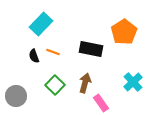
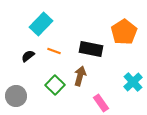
orange line: moved 1 px right, 1 px up
black semicircle: moved 6 px left; rotated 72 degrees clockwise
brown arrow: moved 5 px left, 7 px up
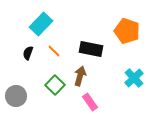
orange pentagon: moved 3 px right, 1 px up; rotated 20 degrees counterclockwise
orange line: rotated 24 degrees clockwise
black semicircle: moved 3 px up; rotated 32 degrees counterclockwise
cyan cross: moved 1 px right, 4 px up
pink rectangle: moved 11 px left, 1 px up
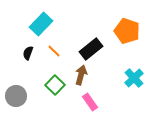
black rectangle: rotated 50 degrees counterclockwise
brown arrow: moved 1 px right, 1 px up
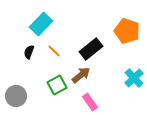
black semicircle: moved 1 px right, 1 px up
brown arrow: rotated 36 degrees clockwise
green square: moved 2 px right; rotated 18 degrees clockwise
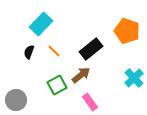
gray circle: moved 4 px down
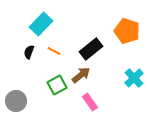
orange line: rotated 16 degrees counterclockwise
gray circle: moved 1 px down
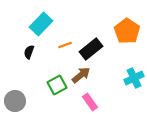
orange pentagon: rotated 15 degrees clockwise
orange line: moved 11 px right, 6 px up; rotated 48 degrees counterclockwise
cyan cross: rotated 18 degrees clockwise
gray circle: moved 1 px left
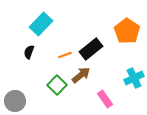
orange line: moved 10 px down
green square: rotated 18 degrees counterclockwise
pink rectangle: moved 15 px right, 3 px up
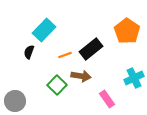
cyan rectangle: moved 3 px right, 6 px down
brown arrow: moved 1 px down; rotated 48 degrees clockwise
pink rectangle: moved 2 px right
